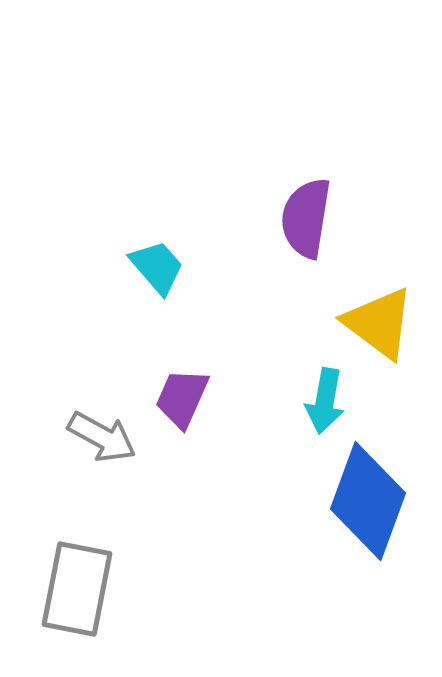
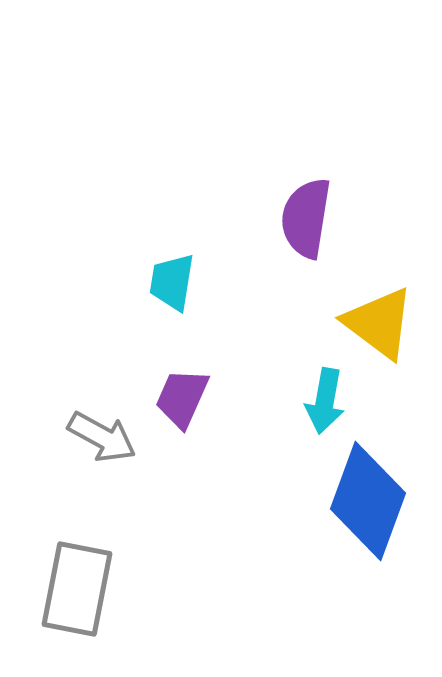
cyan trapezoid: moved 15 px right, 15 px down; rotated 130 degrees counterclockwise
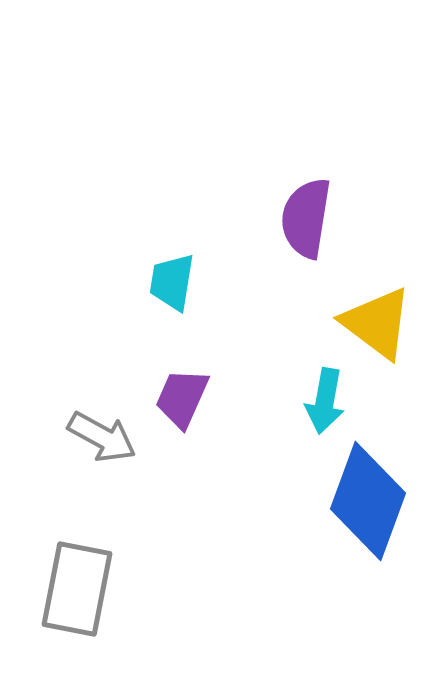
yellow triangle: moved 2 px left
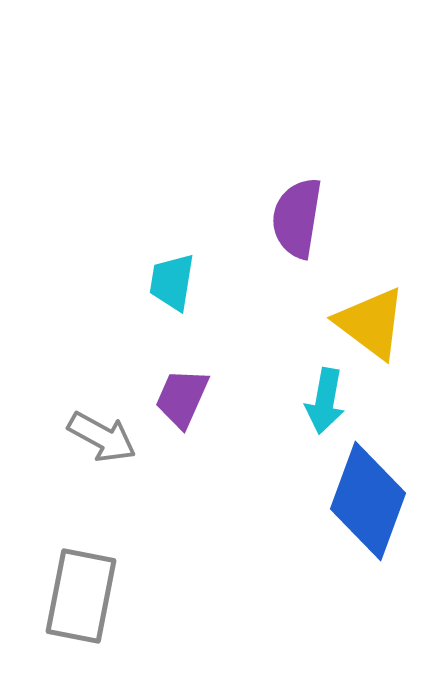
purple semicircle: moved 9 px left
yellow triangle: moved 6 px left
gray rectangle: moved 4 px right, 7 px down
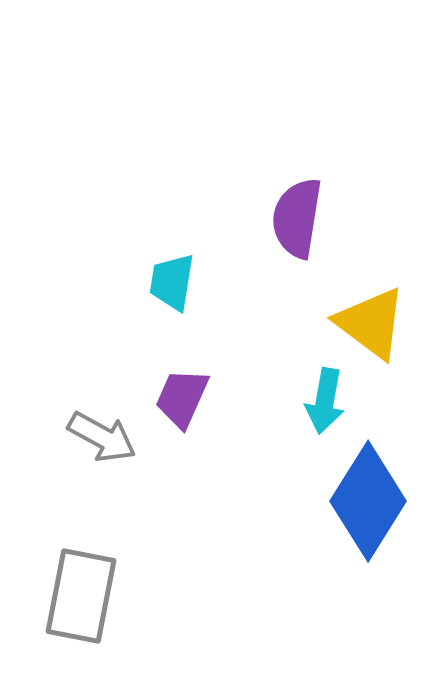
blue diamond: rotated 12 degrees clockwise
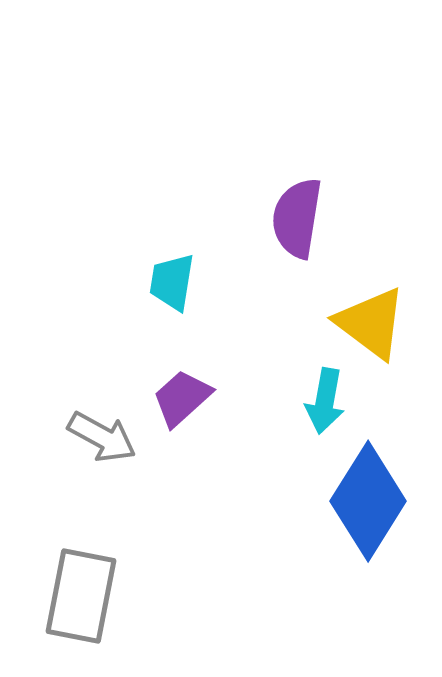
purple trapezoid: rotated 24 degrees clockwise
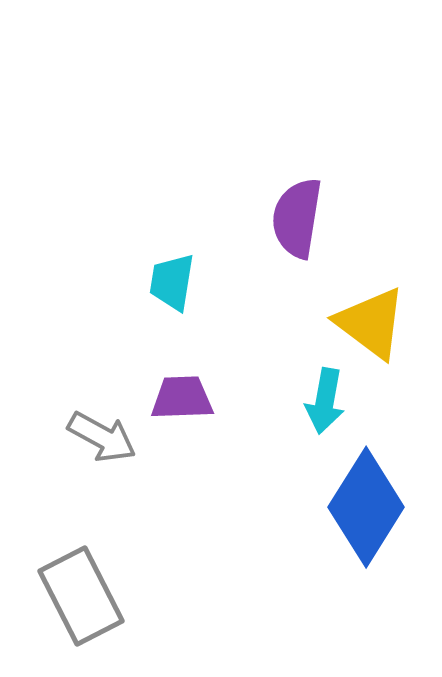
purple trapezoid: rotated 40 degrees clockwise
blue diamond: moved 2 px left, 6 px down
gray rectangle: rotated 38 degrees counterclockwise
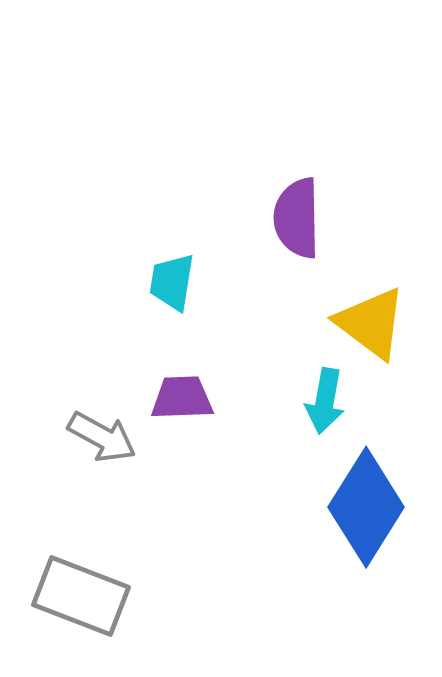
purple semicircle: rotated 10 degrees counterclockwise
gray rectangle: rotated 42 degrees counterclockwise
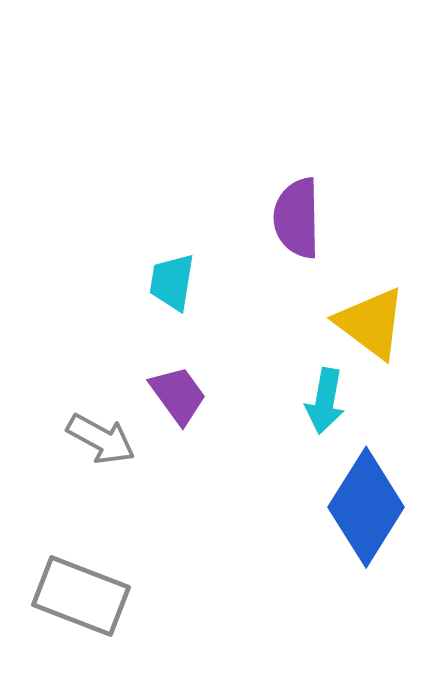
purple trapezoid: moved 4 px left, 3 px up; rotated 56 degrees clockwise
gray arrow: moved 1 px left, 2 px down
